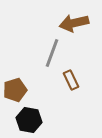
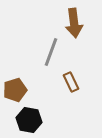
brown arrow: rotated 84 degrees counterclockwise
gray line: moved 1 px left, 1 px up
brown rectangle: moved 2 px down
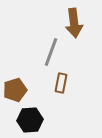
brown rectangle: moved 10 px left, 1 px down; rotated 36 degrees clockwise
black hexagon: moved 1 px right; rotated 15 degrees counterclockwise
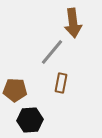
brown arrow: moved 1 px left
gray line: moved 1 px right; rotated 20 degrees clockwise
brown pentagon: rotated 20 degrees clockwise
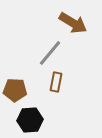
brown arrow: rotated 52 degrees counterclockwise
gray line: moved 2 px left, 1 px down
brown rectangle: moved 5 px left, 1 px up
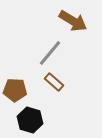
brown arrow: moved 2 px up
brown rectangle: moved 2 px left; rotated 60 degrees counterclockwise
black hexagon: rotated 20 degrees clockwise
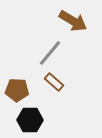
brown pentagon: moved 2 px right
black hexagon: rotated 15 degrees counterclockwise
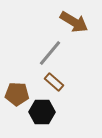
brown arrow: moved 1 px right, 1 px down
brown pentagon: moved 4 px down
black hexagon: moved 12 px right, 8 px up
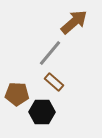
brown arrow: rotated 72 degrees counterclockwise
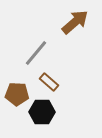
brown arrow: moved 1 px right
gray line: moved 14 px left
brown rectangle: moved 5 px left
